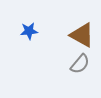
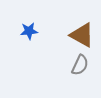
gray semicircle: moved 1 px down; rotated 15 degrees counterclockwise
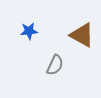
gray semicircle: moved 25 px left
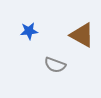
gray semicircle: rotated 85 degrees clockwise
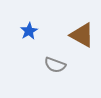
blue star: rotated 24 degrees counterclockwise
